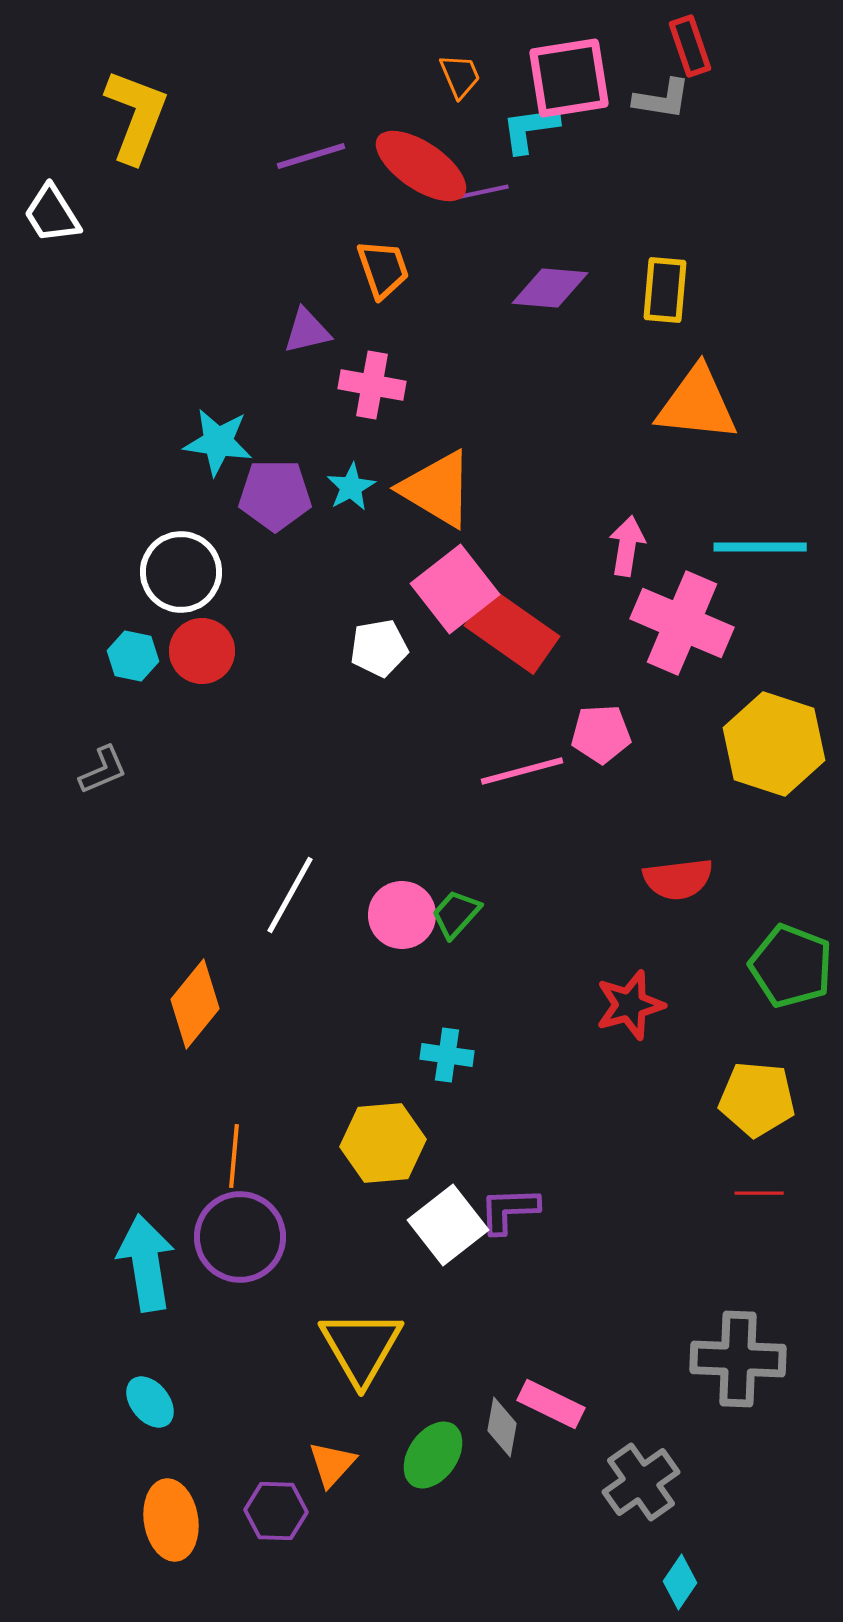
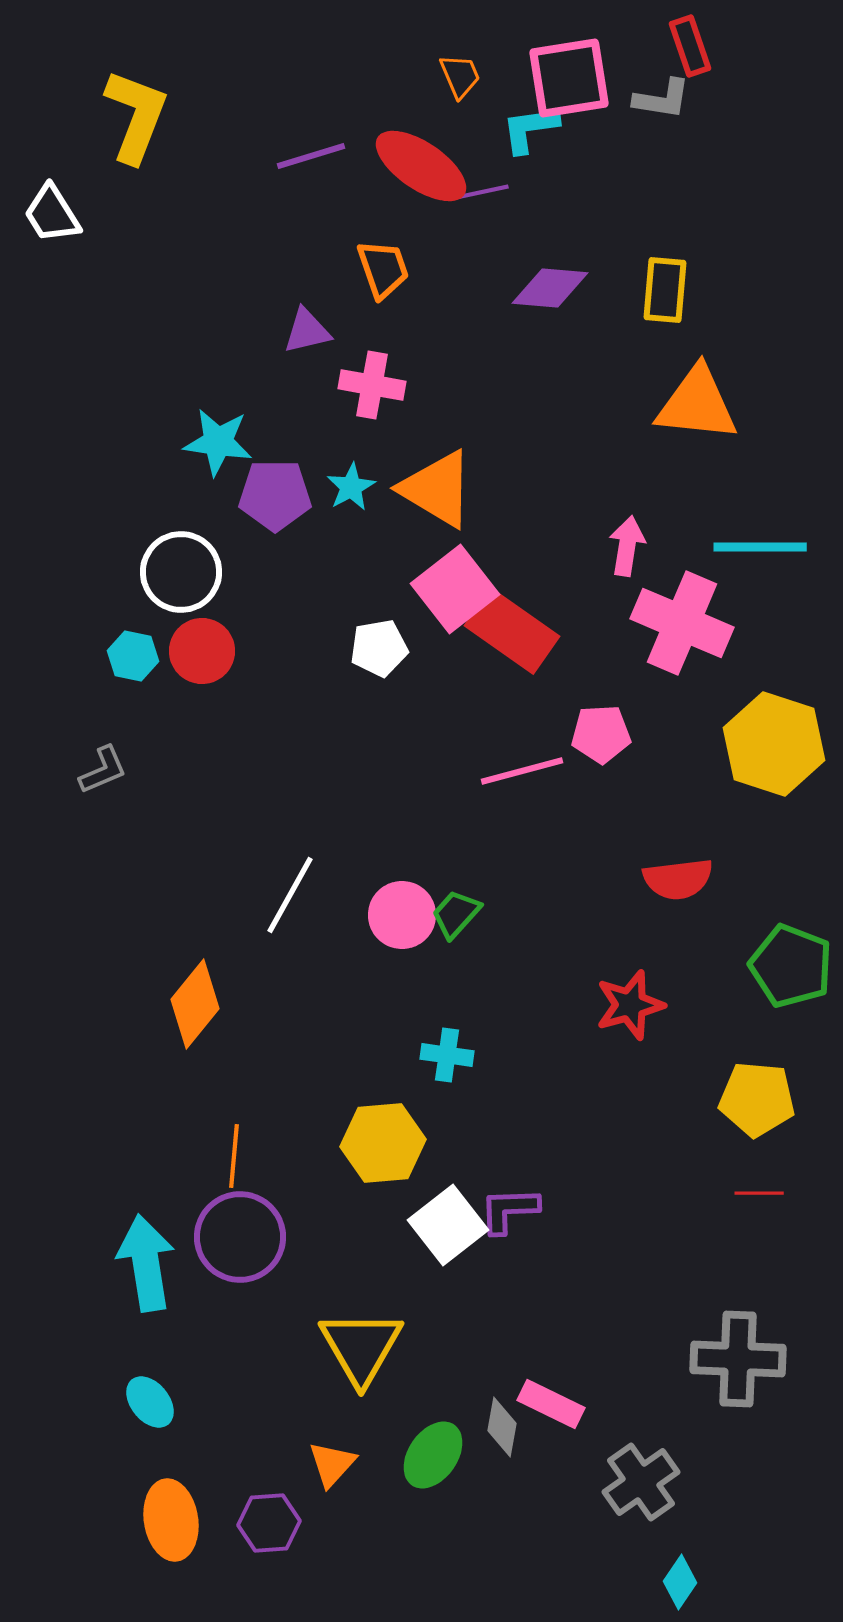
purple hexagon at (276, 1511): moved 7 px left, 12 px down; rotated 6 degrees counterclockwise
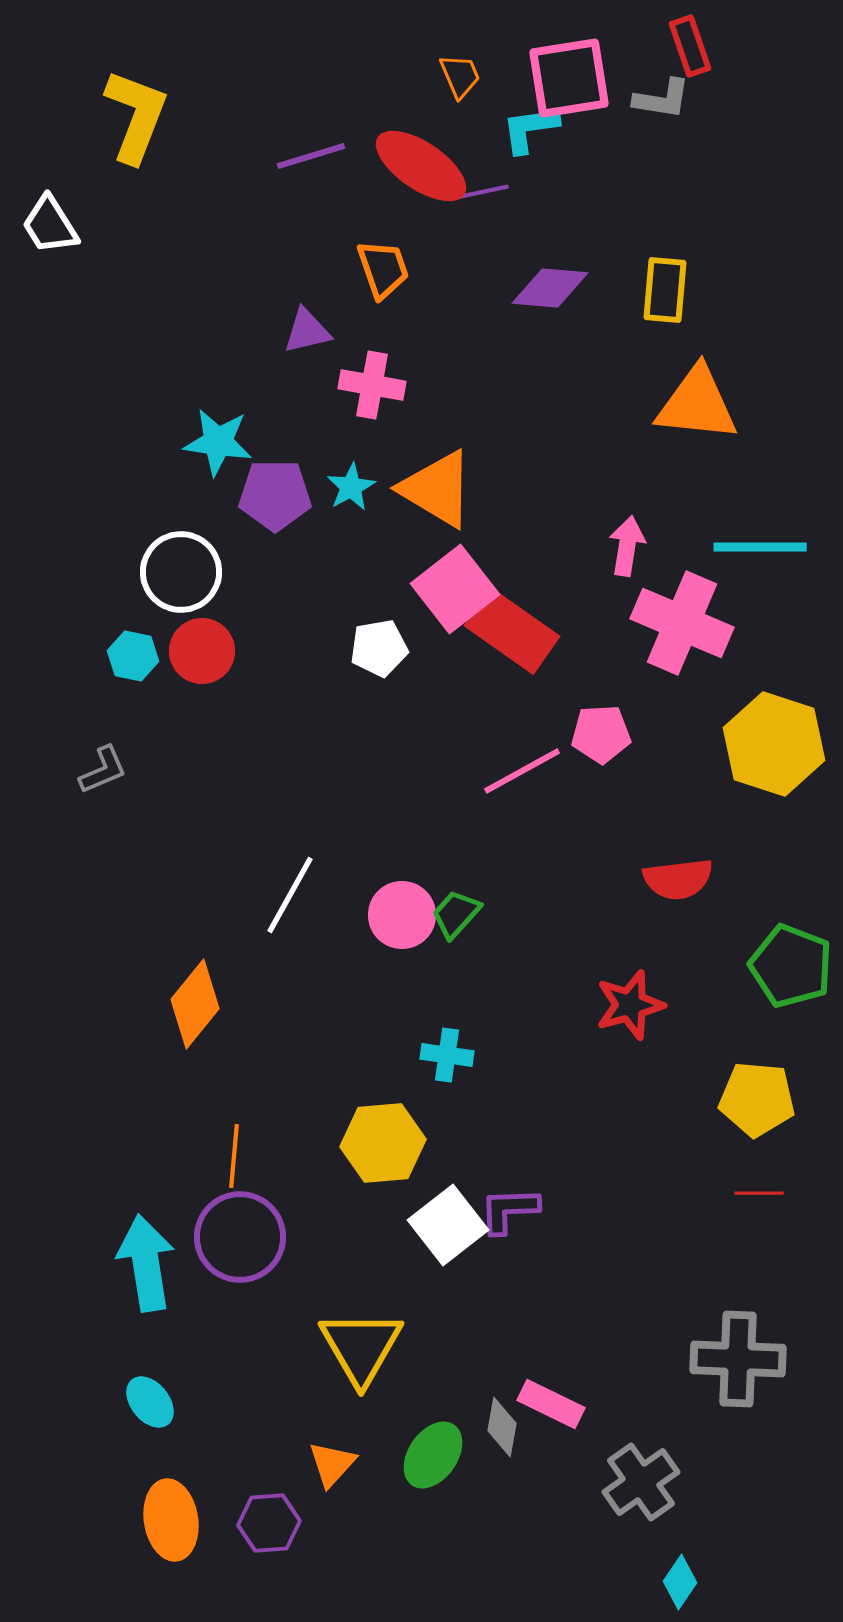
white trapezoid at (52, 214): moved 2 px left, 11 px down
pink line at (522, 771): rotated 14 degrees counterclockwise
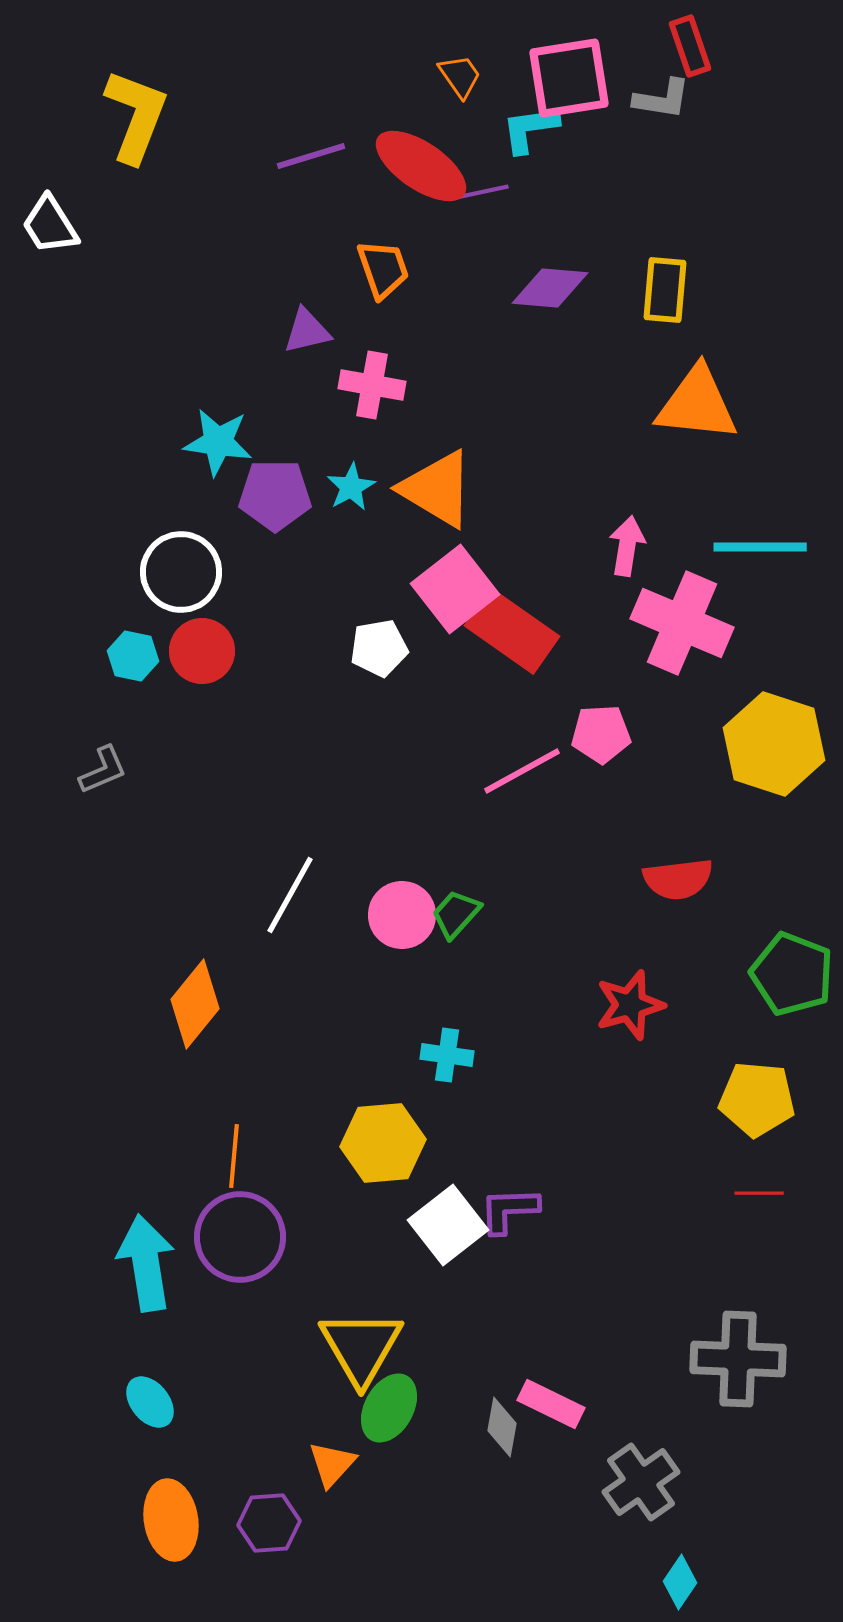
orange trapezoid at (460, 76): rotated 12 degrees counterclockwise
green pentagon at (791, 966): moved 1 px right, 8 px down
green ellipse at (433, 1455): moved 44 px left, 47 px up; rotated 6 degrees counterclockwise
